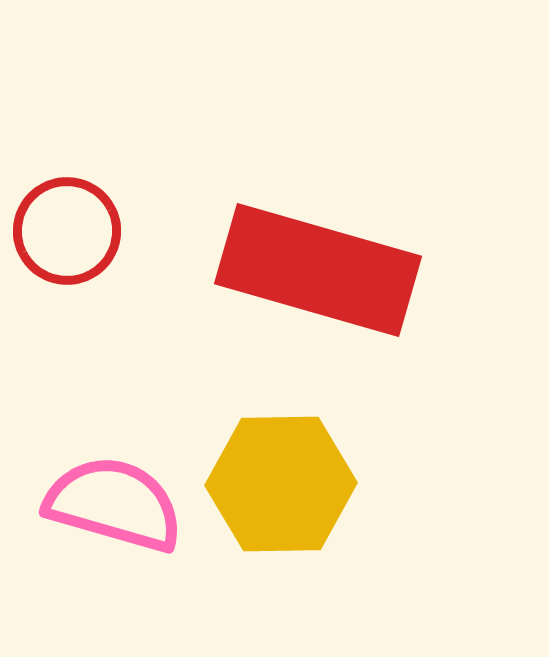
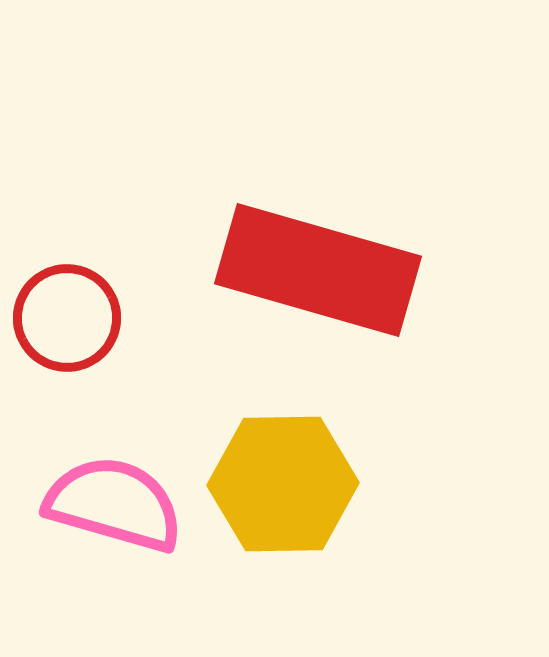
red circle: moved 87 px down
yellow hexagon: moved 2 px right
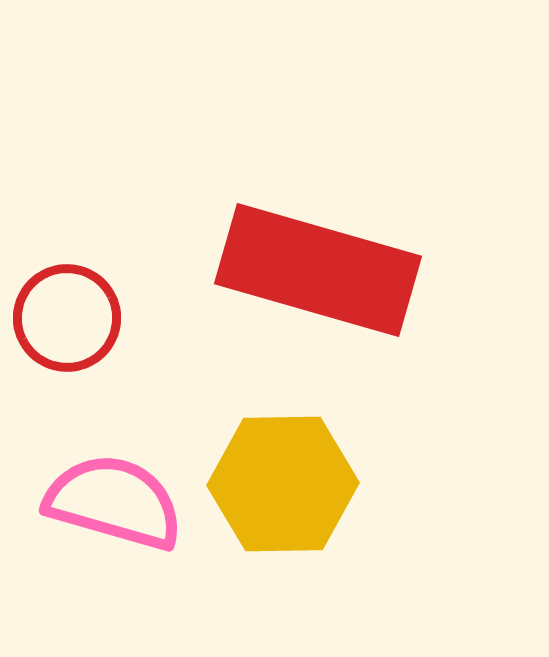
pink semicircle: moved 2 px up
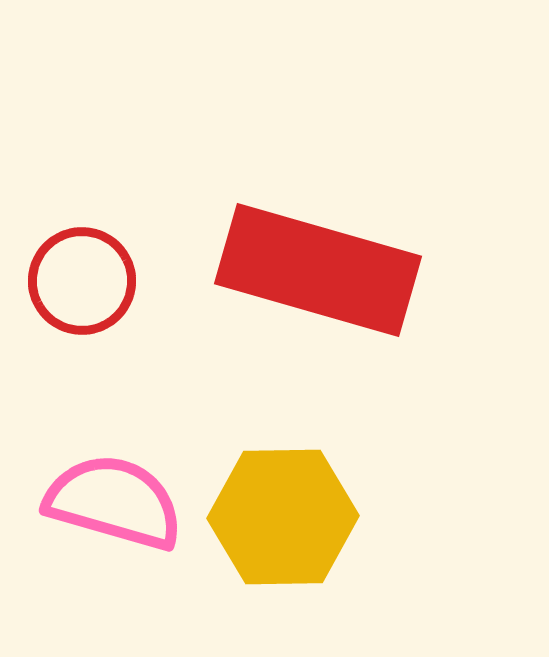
red circle: moved 15 px right, 37 px up
yellow hexagon: moved 33 px down
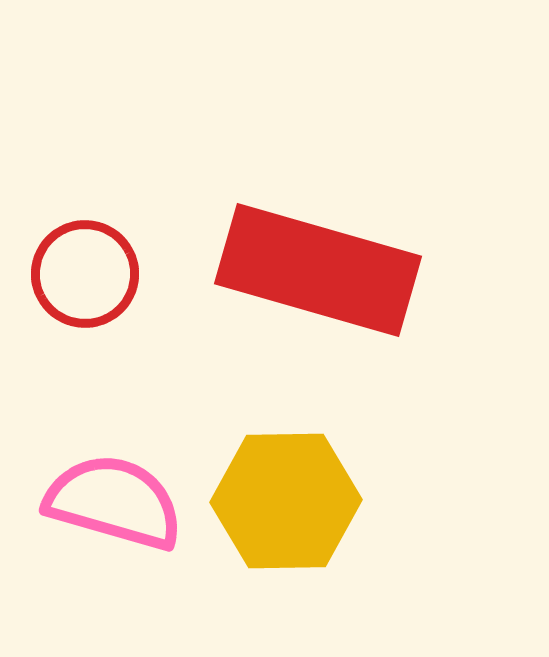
red circle: moved 3 px right, 7 px up
yellow hexagon: moved 3 px right, 16 px up
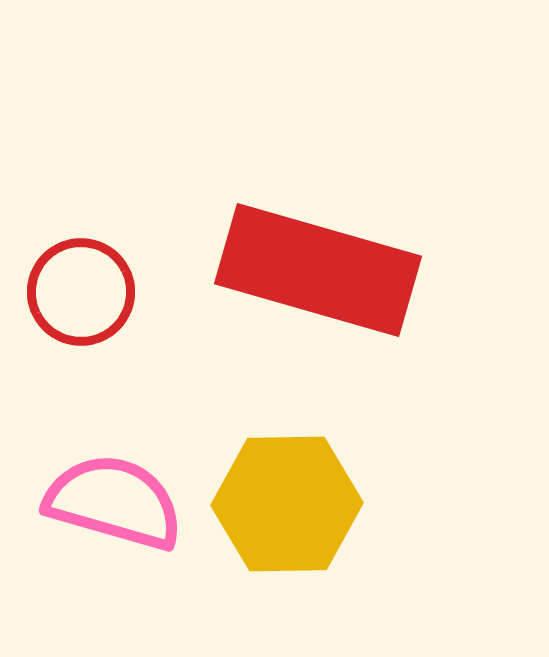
red circle: moved 4 px left, 18 px down
yellow hexagon: moved 1 px right, 3 px down
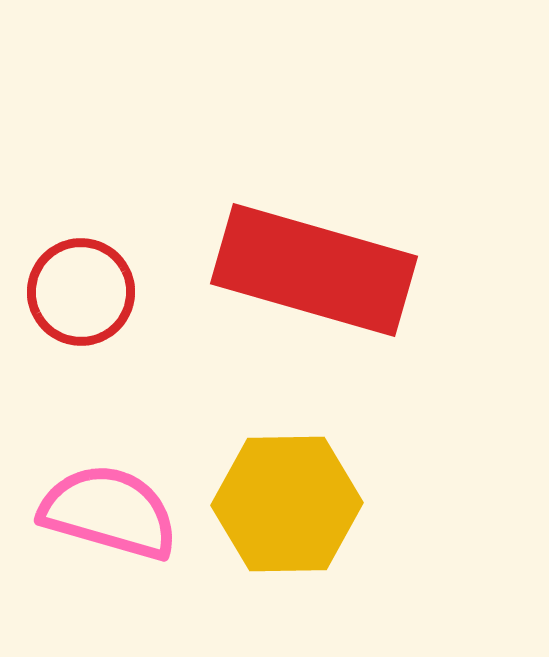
red rectangle: moved 4 px left
pink semicircle: moved 5 px left, 10 px down
